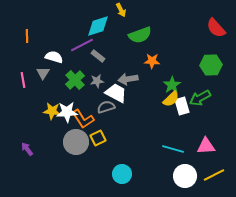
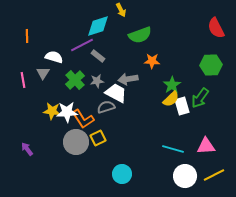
red semicircle: rotated 15 degrees clockwise
green arrow: rotated 25 degrees counterclockwise
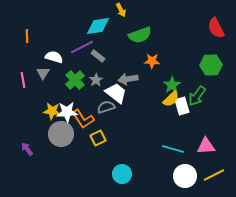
cyan diamond: rotated 10 degrees clockwise
purple line: moved 2 px down
gray star: moved 1 px left, 1 px up; rotated 24 degrees counterclockwise
white trapezoid: rotated 10 degrees clockwise
green arrow: moved 3 px left, 2 px up
gray circle: moved 15 px left, 8 px up
